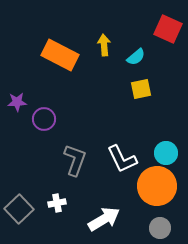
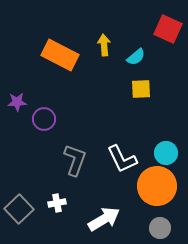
yellow square: rotated 10 degrees clockwise
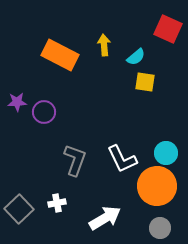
yellow square: moved 4 px right, 7 px up; rotated 10 degrees clockwise
purple circle: moved 7 px up
white arrow: moved 1 px right, 1 px up
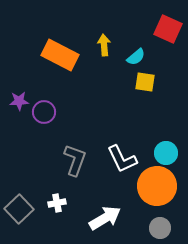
purple star: moved 2 px right, 1 px up
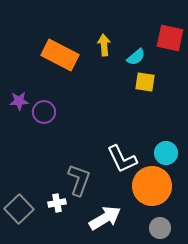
red square: moved 2 px right, 9 px down; rotated 12 degrees counterclockwise
gray L-shape: moved 4 px right, 20 px down
orange circle: moved 5 px left
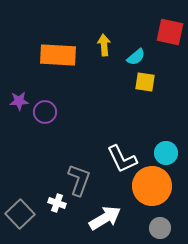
red square: moved 6 px up
orange rectangle: moved 2 px left; rotated 24 degrees counterclockwise
purple circle: moved 1 px right
white cross: rotated 30 degrees clockwise
gray square: moved 1 px right, 5 px down
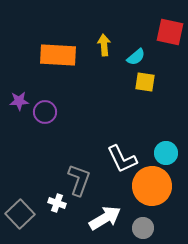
gray circle: moved 17 px left
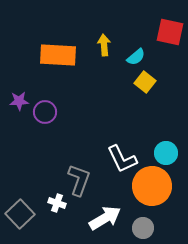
yellow square: rotated 30 degrees clockwise
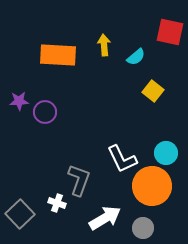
yellow square: moved 8 px right, 9 px down
